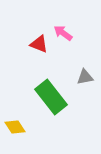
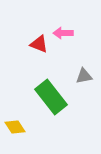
pink arrow: rotated 36 degrees counterclockwise
gray triangle: moved 1 px left, 1 px up
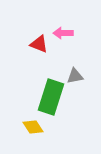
gray triangle: moved 9 px left
green rectangle: rotated 56 degrees clockwise
yellow diamond: moved 18 px right
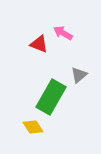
pink arrow: rotated 30 degrees clockwise
gray triangle: moved 4 px right, 1 px up; rotated 30 degrees counterclockwise
green rectangle: rotated 12 degrees clockwise
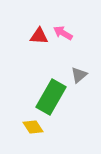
red triangle: moved 8 px up; rotated 18 degrees counterclockwise
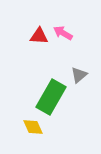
yellow diamond: rotated 10 degrees clockwise
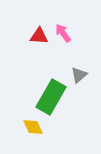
pink arrow: rotated 24 degrees clockwise
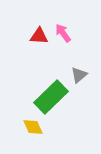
green rectangle: rotated 16 degrees clockwise
